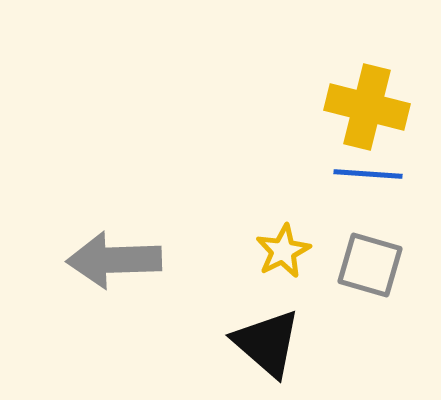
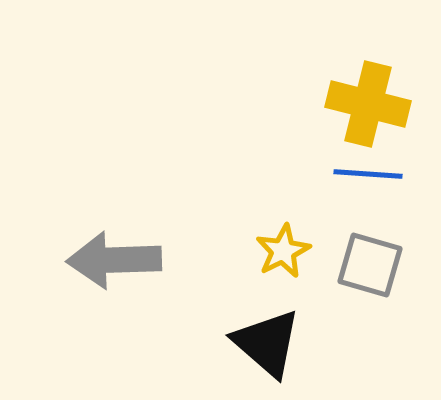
yellow cross: moved 1 px right, 3 px up
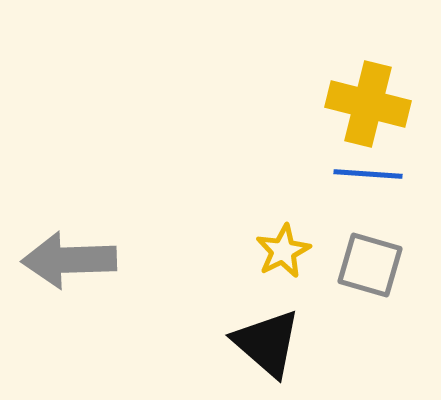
gray arrow: moved 45 px left
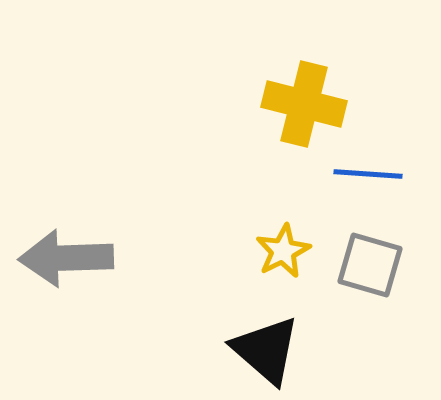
yellow cross: moved 64 px left
gray arrow: moved 3 px left, 2 px up
black triangle: moved 1 px left, 7 px down
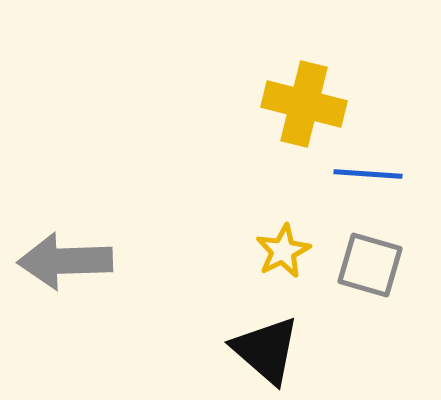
gray arrow: moved 1 px left, 3 px down
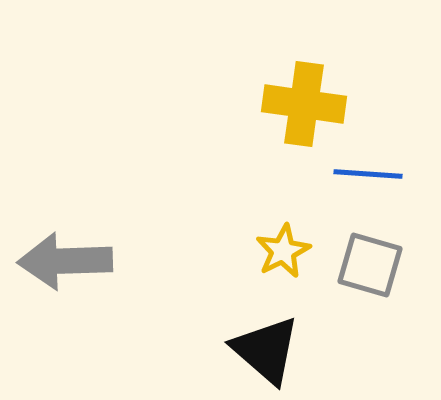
yellow cross: rotated 6 degrees counterclockwise
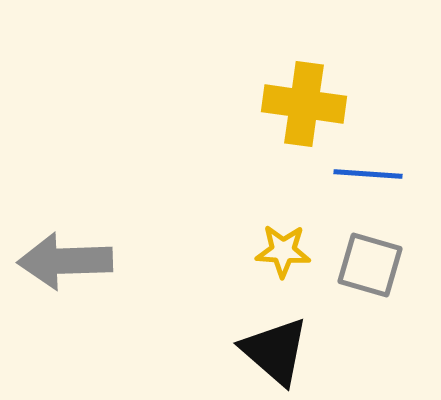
yellow star: rotated 30 degrees clockwise
black triangle: moved 9 px right, 1 px down
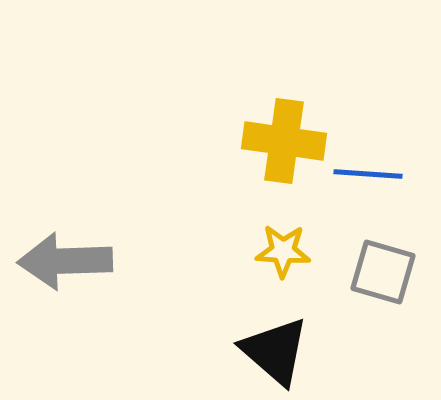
yellow cross: moved 20 px left, 37 px down
gray square: moved 13 px right, 7 px down
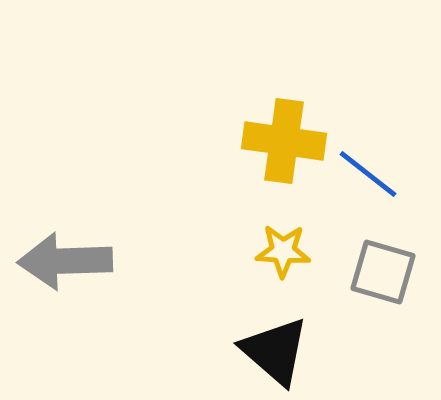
blue line: rotated 34 degrees clockwise
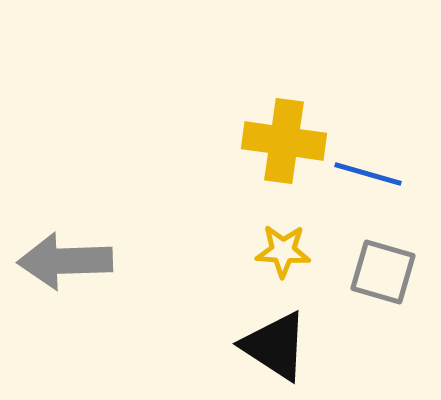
blue line: rotated 22 degrees counterclockwise
black triangle: moved 5 px up; rotated 8 degrees counterclockwise
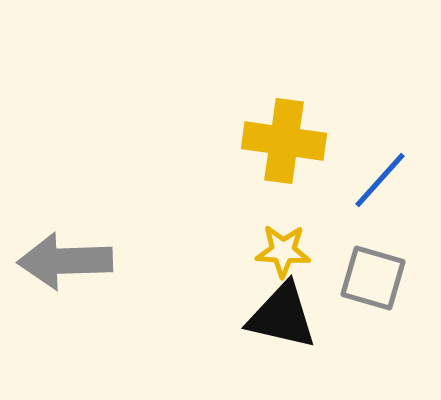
blue line: moved 12 px right, 6 px down; rotated 64 degrees counterclockwise
gray square: moved 10 px left, 6 px down
black triangle: moved 7 px right, 30 px up; rotated 20 degrees counterclockwise
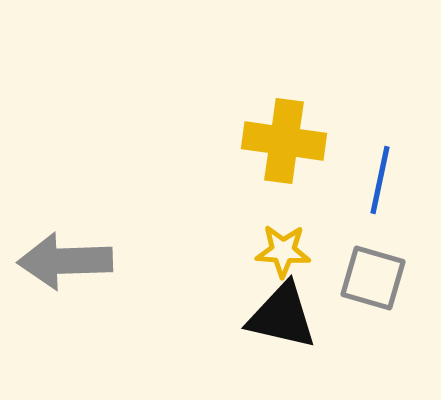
blue line: rotated 30 degrees counterclockwise
